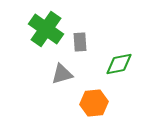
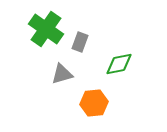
gray rectangle: rotated 24 degrees clockwise
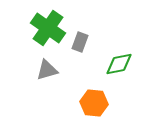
green cross: moved 2 px right, 1 px up
gray triangle: moved 15 px left, 4 px up
orange hexagon: rotated 12 degrees clockwise
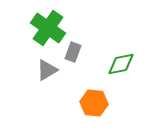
gray rectangle: moved 7 px left, 10 px down
green diamond: moved 2 px right
gray triangle: rotated 15 degrees counterclockwise
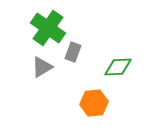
green diamond: moved 3 px left, 3 px down; rotated 8 degrees clockwise
gray triangle: moved 5 px left, 3 px up
orange hexagon: rotated 12 degrees counterclockwise
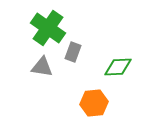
gray triangle: rotated 40 degrees clockwise
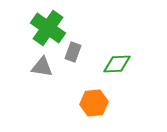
green diamond: moved 1 px left, 3 px up
